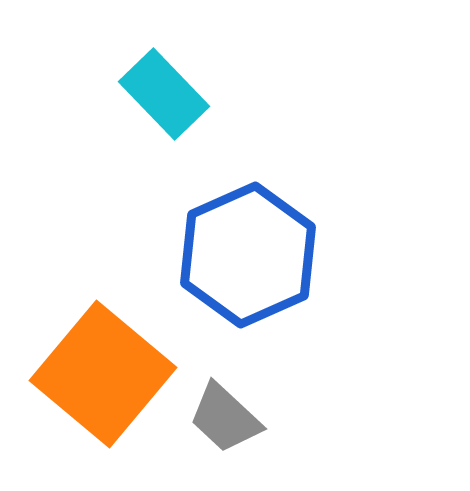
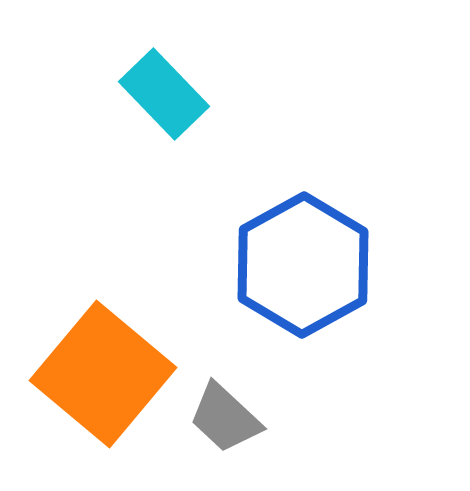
blue hexagon: moved 55 px right, 10 px down; rotated 5 degrees counterclockwise
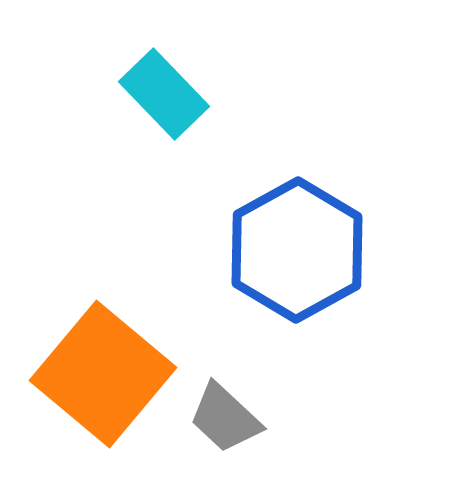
blue hexagon: moved 6 px left, 15 px up
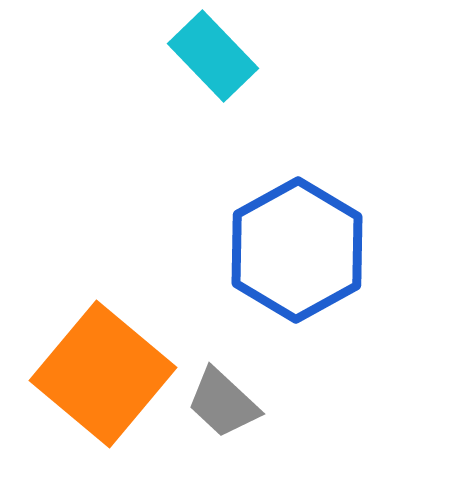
cyan rectangle: moved 49 px right, 38 px up
gray trapezoid: moved 2 px left, 15 px up
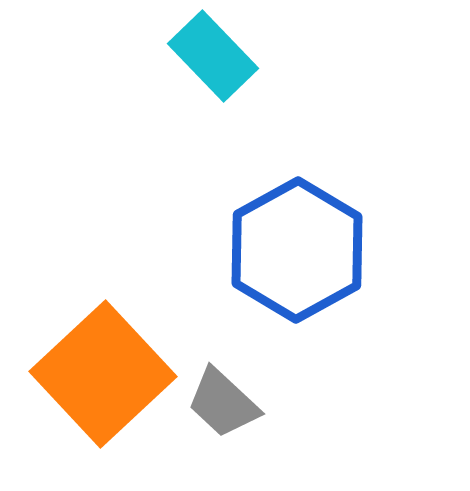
orange square: rotated 7 degrees clockwise
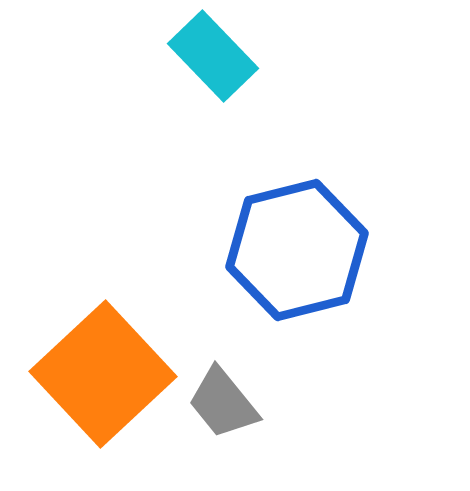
blue hexagon: rotated 15 degrees clockwise
gray trapezoid: rotated 8 degrees clockwise
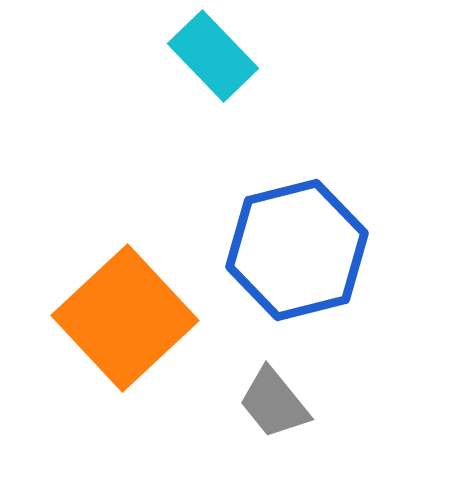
orange square: moved 22 px right, 56 px up
gray trapezoid: moved 51 px right
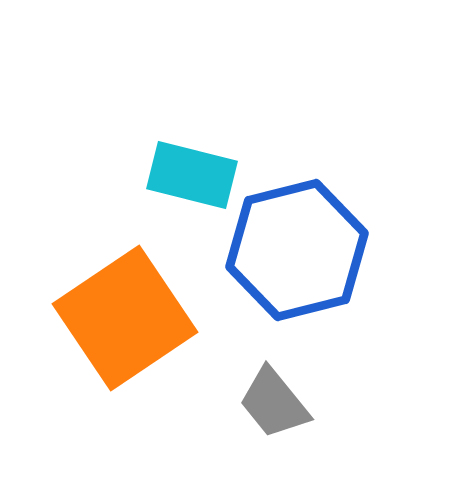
cyan rectangle: moved 21 px left, 119 px down; rotated 32 degrees counterclockwise
orange square: rotated 9 degrees clockwise
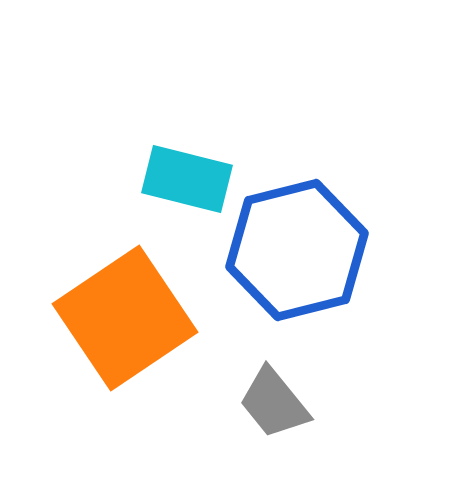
cyan rectangle: moved 5 px left, 4 px down
